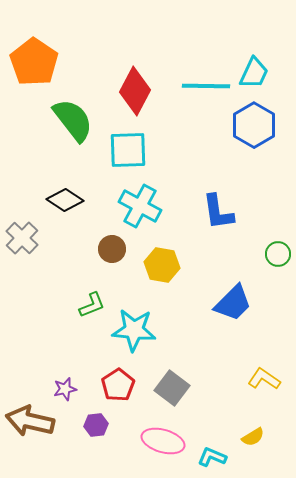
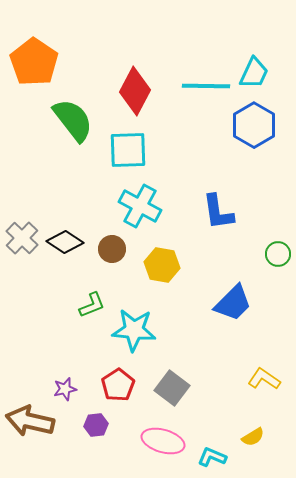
black diamond: moved 42 px down
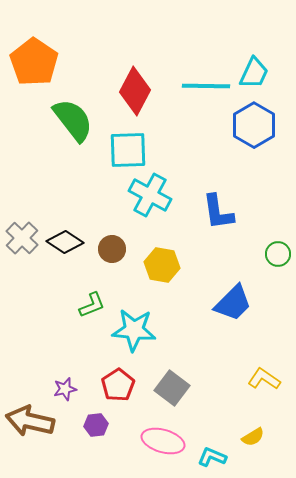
cyan cross: moved 10 px right, 11 px up
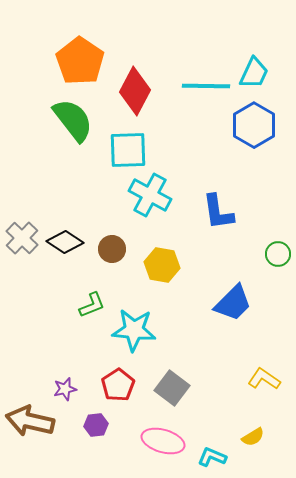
orange pentagon: moved 46 px right, 1 px up
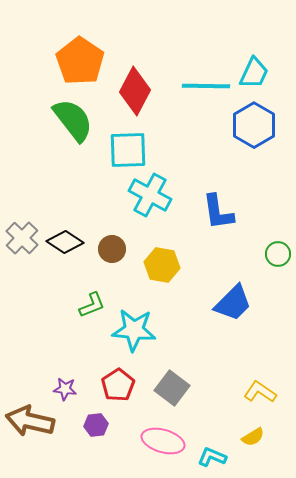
yellow L-shape: moved 4 px left, 13 px down
purple star: rotated 20 degrees clockwise
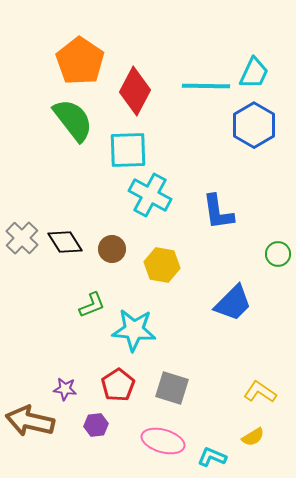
black diamond: rotated 24 degrees clockwise
gray square: rotated 20 degrees counterclockwise
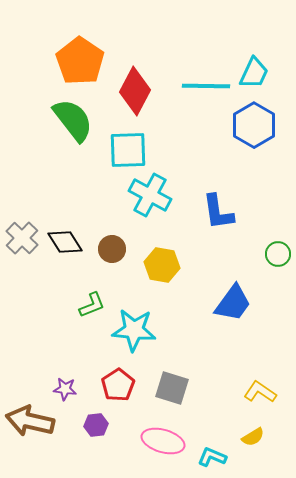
blue trapezoid: rotated 9 degrees counterclockwise
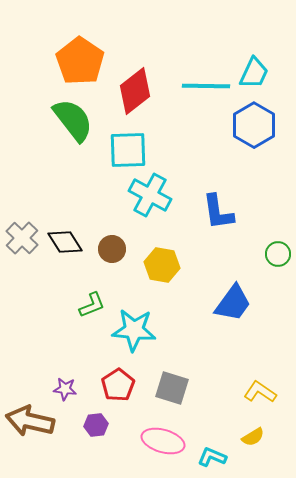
red diamond: rotated 24 degrees clockwise
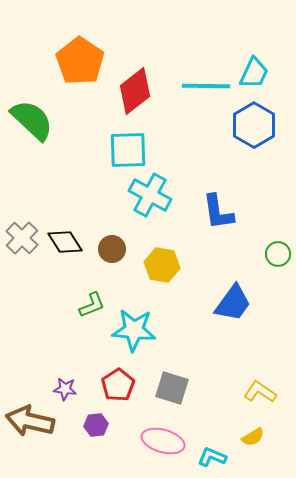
green semicircle: moved 41 px left; rotated 9 degrees counterclockwise
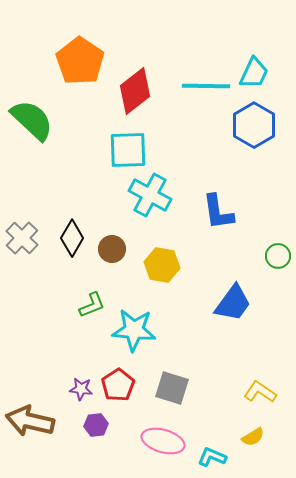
black diamond: moved 7 px right, 4 px up; rotated 63 degrees clockwise
green circle: moved 2 px down
purple star: moved 16 px right
